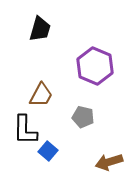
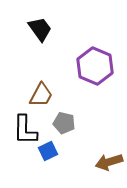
black trapezoid: rotated 52 degrees counterclockwise
gray pentagon: moved 19 px left, 6 px down
blue square: rotated 24 degrees clockwise
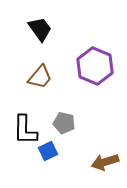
brown trapezoid: moved 1 px left, 18 px up; rotated 12 degrees clockwise
brown arrow: moved 4 px left
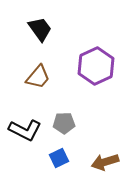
purple hexagon: moved 1 px right; rotated 12 degrees clockwise
brown trapezoid: moved 2 px left
gray pentagon: rotated 15 degrees counterclockwise
black L-shape: rotated 64 degrees counterclockwise
blue square: moved 11 px right, 7 px down
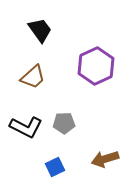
black trapezoid: moved 1 px down
brown trapezoid: moved 5 px left; rotated 8 degrees clockwise
black L-shape: moved 1 px right, 3 px up
blue square: moved 4 px left, 9 px down
brown arrow: moved 3 px up
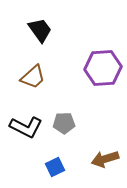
purple hexagon: moved 7 px right, 2 px down; rotated 21 degrees clockwise
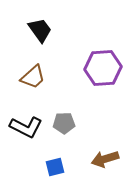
blue square: rotated 12 degrees clockwise
